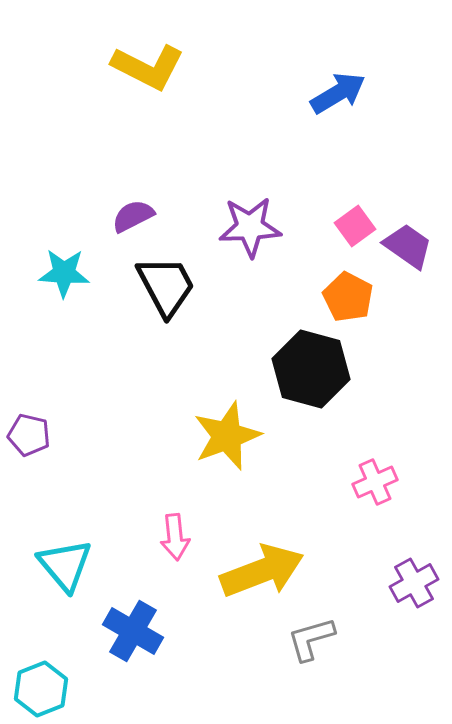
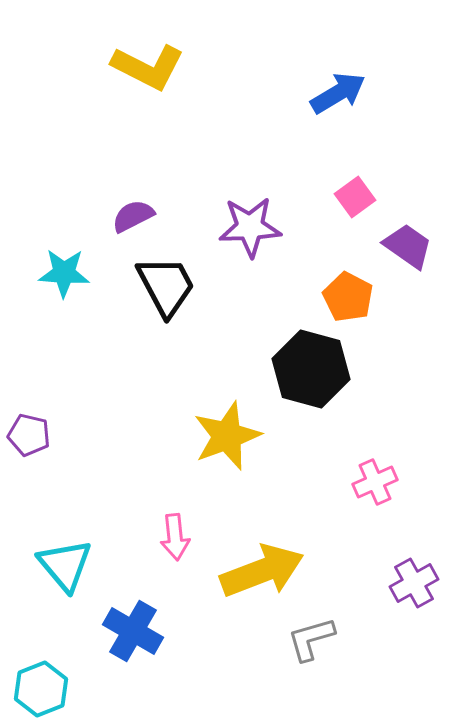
pink square: moved 29 px up
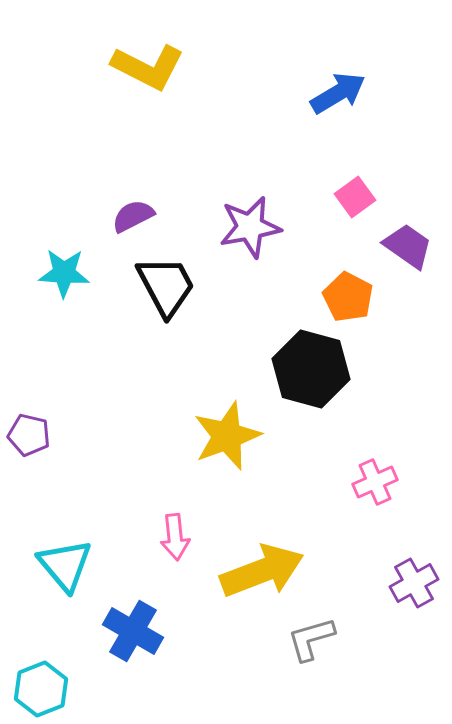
purple star: rotated 8 degrees counterclockwise
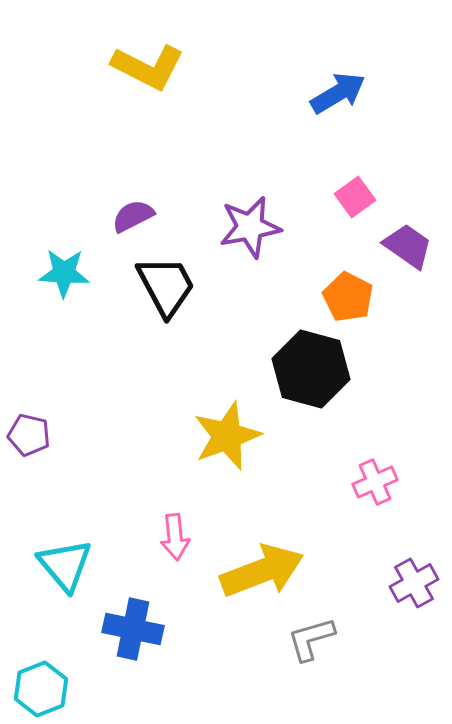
blue cross: moved 2 px up; rotated 18 degrees counterclockwise
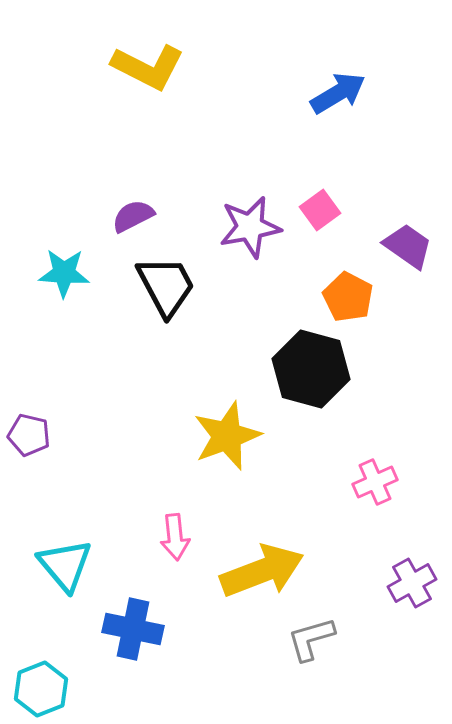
pink square: moved 35 px left, 13 px down
purple cross: moved 2 px left
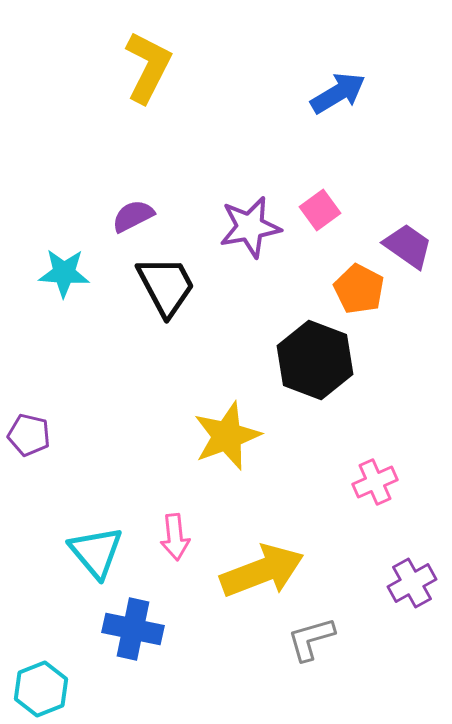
yellow L-shape: rotated 90 degrees counterclockwise
orange pentagon: moved 11 px right, 8 px up
black hexagon: moved 4 px right, 9 px up; rotated 6 degrees clockwise
cyan triangle: moved 31 px right, 13 px up
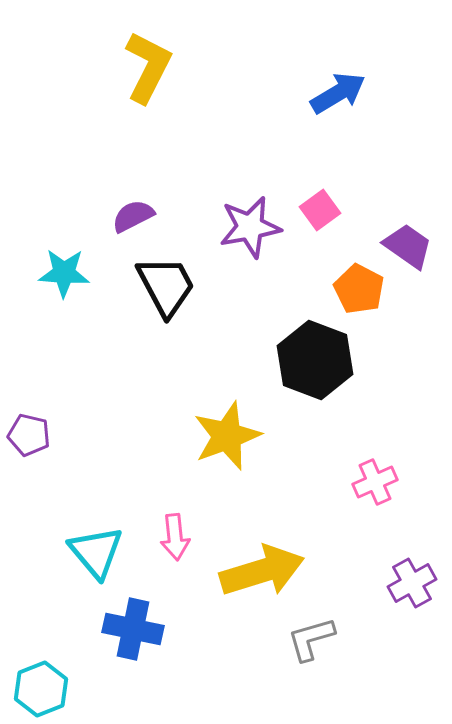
yellow arrow: rotated 4 degrees clockwise
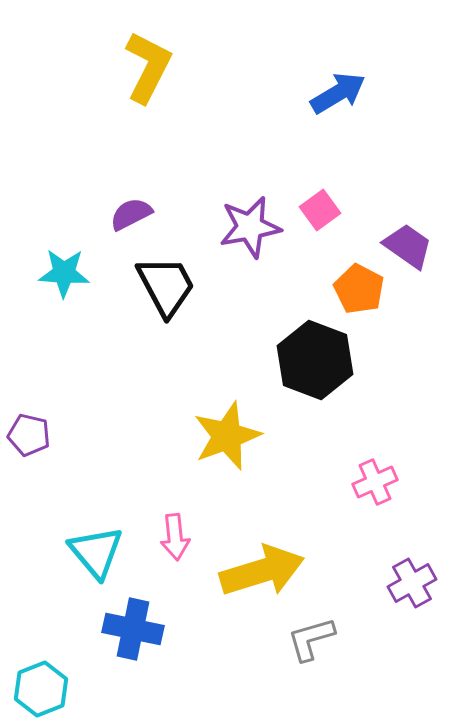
purple semicircle: moved 2 px left, 2 px up
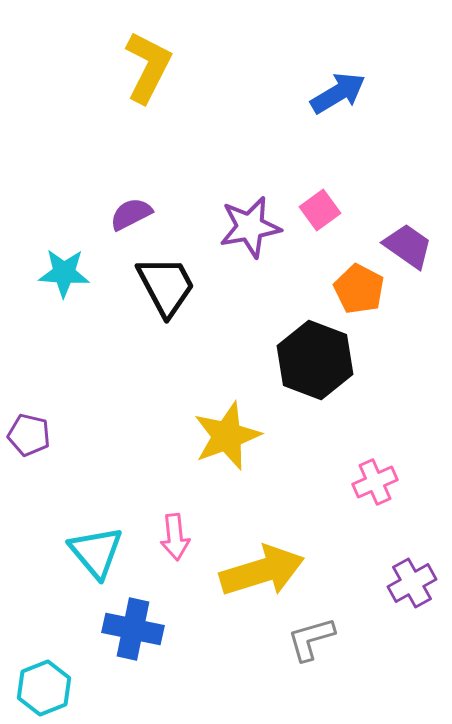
cyan hexagon: moved 3 px right, 1 px up
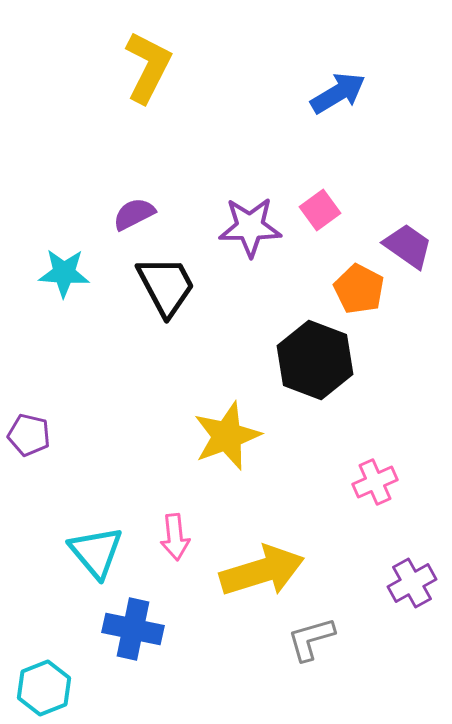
purple semicircle: moved 3 px right
purple star: rotated 10 degrees clockwise
